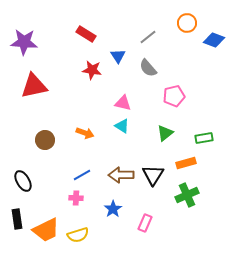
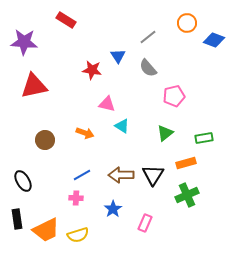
red rectangle: moved 20 px left, 14 px up
pink triangle: moved 16 px left, 1 px down
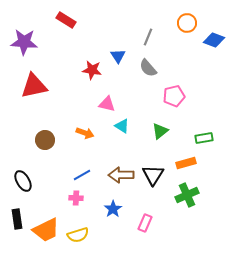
gray line: rotated 30 degrees counterclockwise
green triangle: moved 5 px left, 2 px up
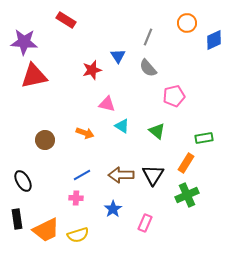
blue diamond: rotated 45 degrees counterclockwise
red star: rotated 24 degrees counterclockwise
red triangle: moved 10 px up
green triangle: moved 3 px left; rotated 42 degrees counterclockwise
orange rectangle: rotated 42 degrees counterclockwise
